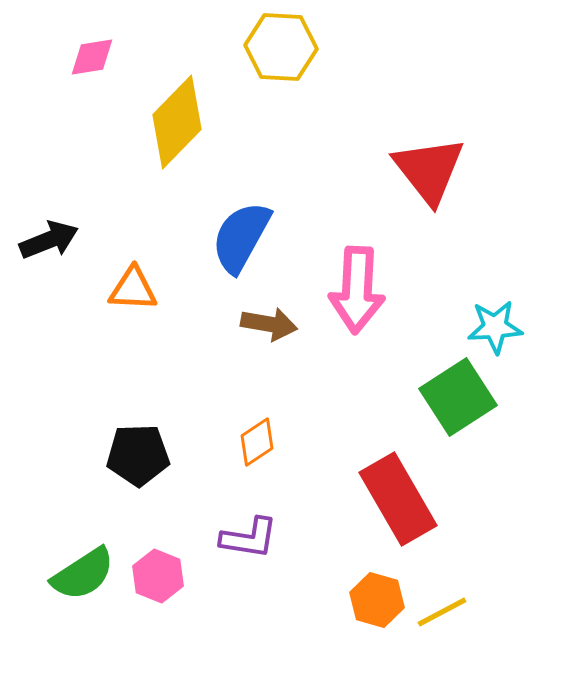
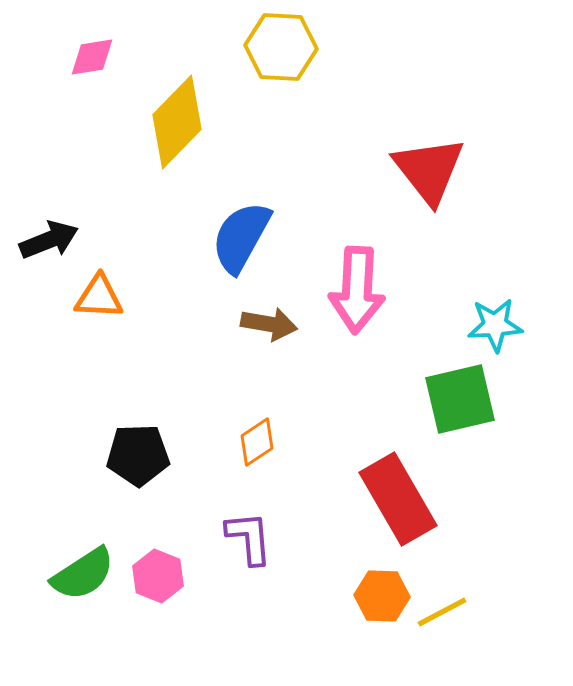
orange triangle: moved 34 px left, 8 px down
cyan star: moved 2 px up
green square: moved 2 px right, 2 px down; rotated 20 degrees clockwise
purple L-shape: rotated 104 degrees counterclockwise
orange hexagon: moved 5 px right, 4 px up; rotated 14 degrees counterclockwise
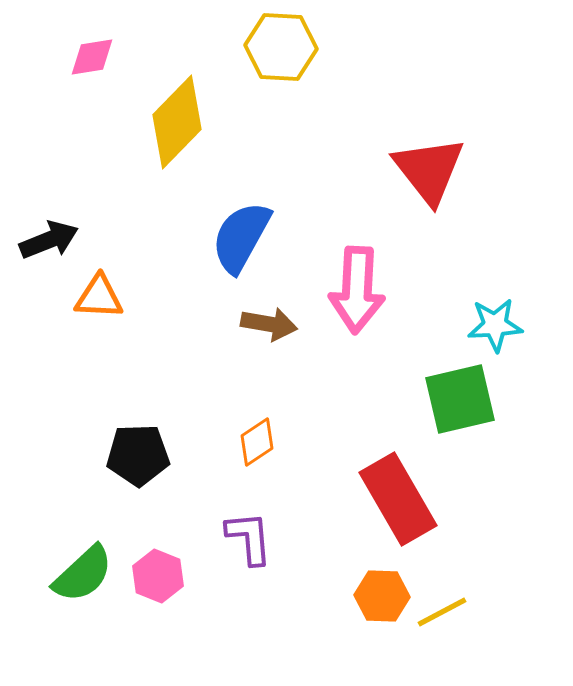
green semicircle: rotated 10 degrees counterclockwise
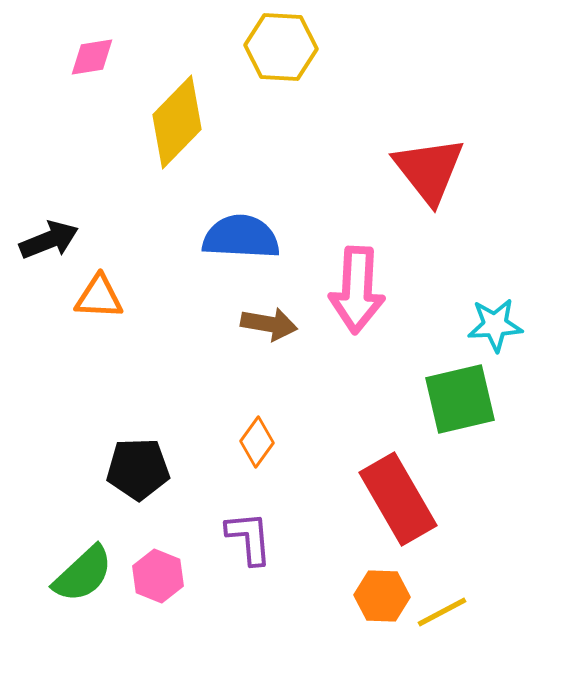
blue semicircle: rotated 64 degrees clockwise
orange diamond: rotated 21 degrees counterclockwise
black pentagon: moved 14 px down
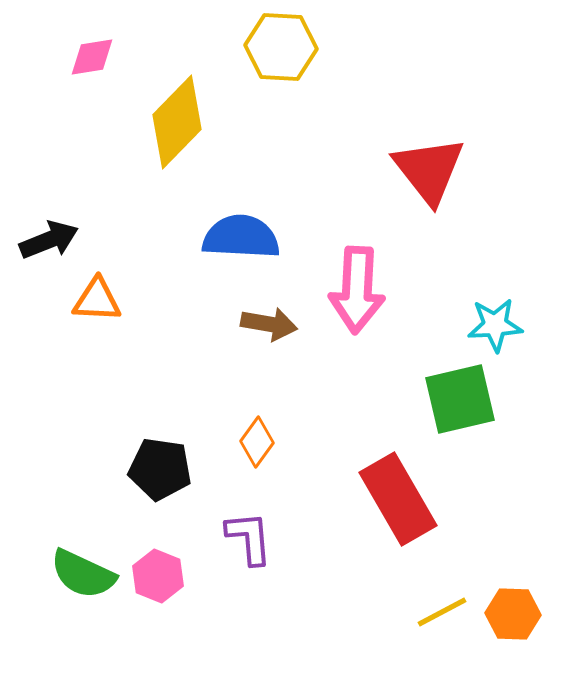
orange triangle: moved 2 px left, 3 px down
black pentagon: moved 22 px right; rotated 10 degrees clockwise
green semicircle: rotated 68 degrees clockwise
orange hexagon: moved 131 px right, 18 px down
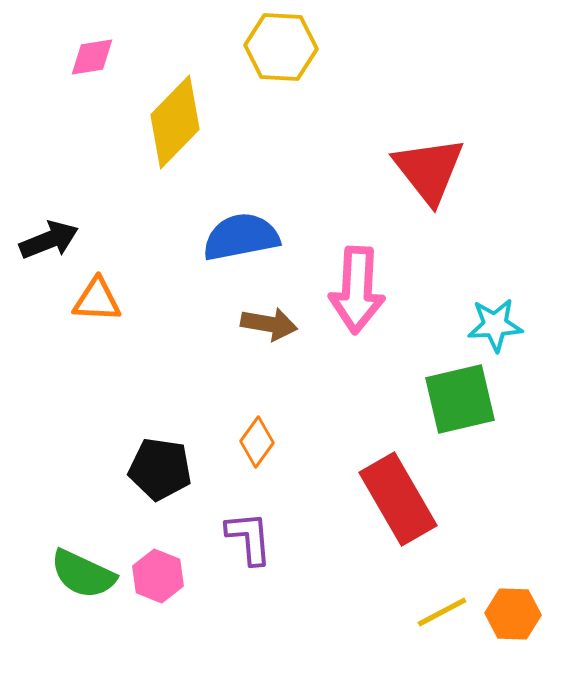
yellow diamond: moved 2 px left
blue semicircle: rotated 14 degrees counterclockwise
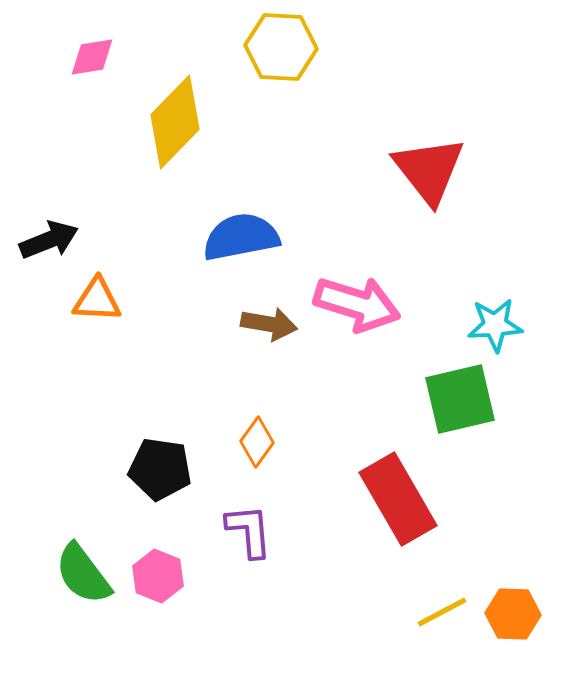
pink arrow: moved 14 px down; rotated 76 degrees counterclockwise
purple L-shape: moved 7 px up
green semicircle: rotated 28 degrees clockwise
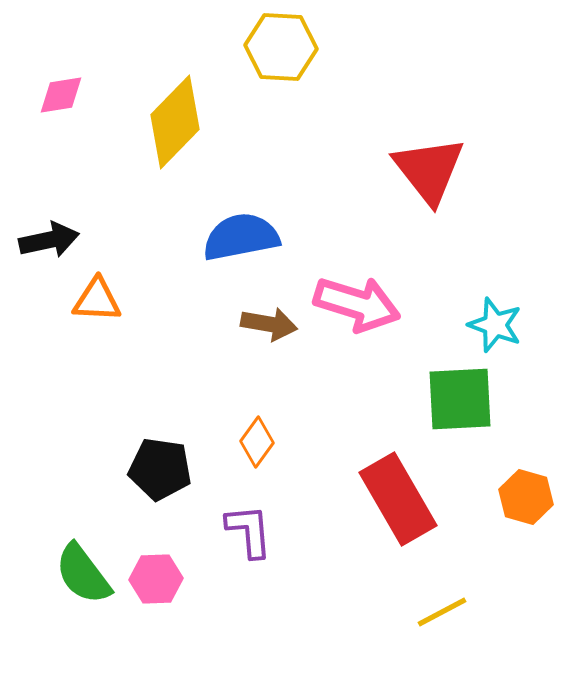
pink diamond: moved 31 px left, 38 px down
black arrow: rotated 10 degrees clockwise
cyan star: rotated 24 degrees clockwise
green square: rotated 10 degrees clockwise
pink hexagon: moved 2 px left, 3 px down; rotated 24 degrees counterclockwise
orange hexagon: moved 13 px right, 117 px up; rotated 14 degrees clockwise
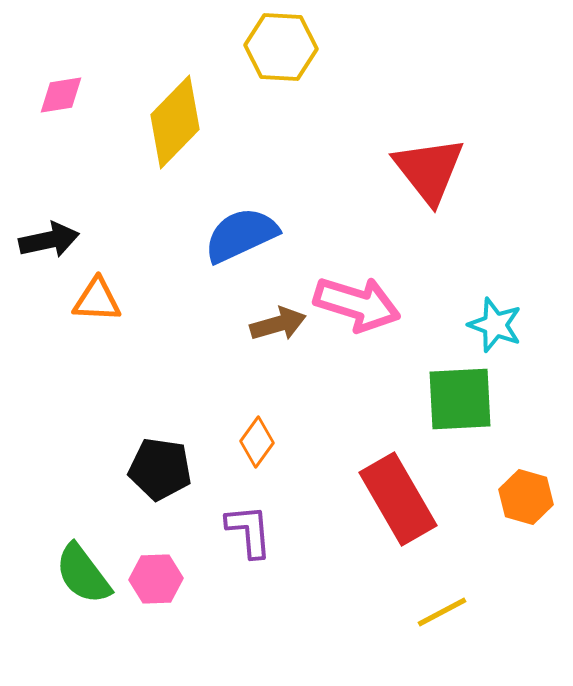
blue semicircle: moved 2 px up; rotated 14 degrees counterclockwise
brown arrow: moved 9 px right; rotated 26 degrees counterclockwise
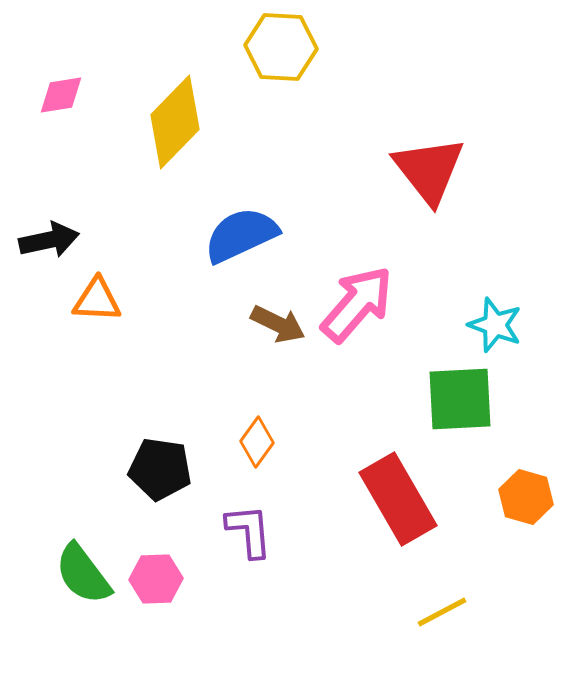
pink arrow: rotated 66 degrees counterclockwise
brown arrow: rotated 42 degrees clockwise
